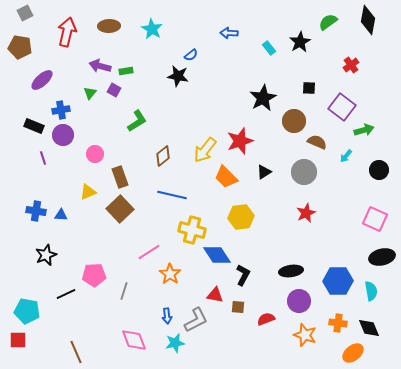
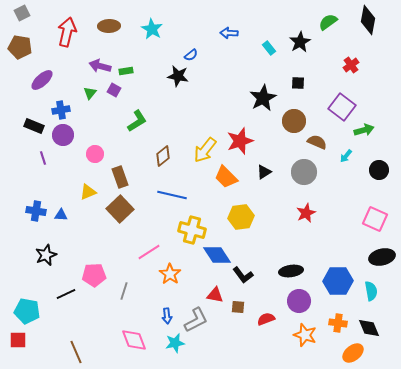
gray square at (25, 13): moved 3 px left
black square at (309, 88): moved 11 px left, 5 px up
black L-shape at (243, 275): rotated 115 degrees clockwise
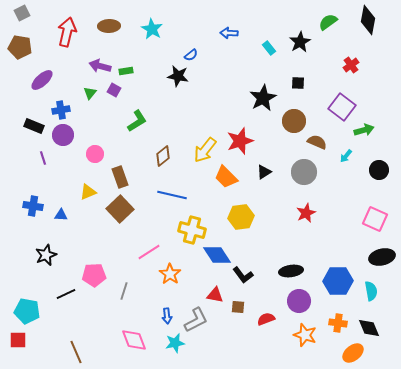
blue cross at (36, 211): moved 3 px left, 5 px up
